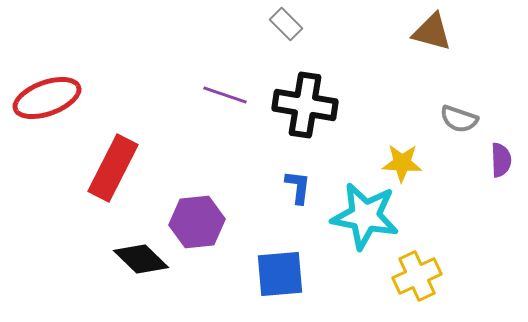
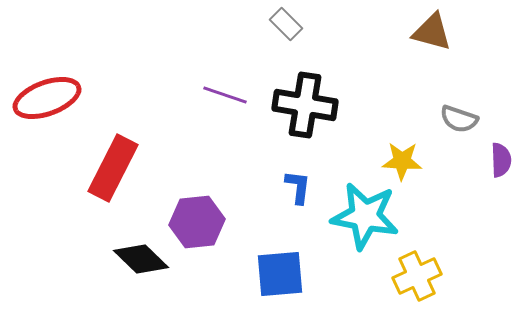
yellow star: moved 2 px up
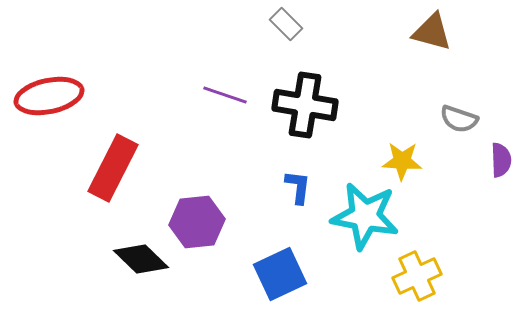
red ellipse: moved 2 px right, 2 px up; rotated 8 degrees clockwise
blue square: rotated 20 degrees counterclockwise
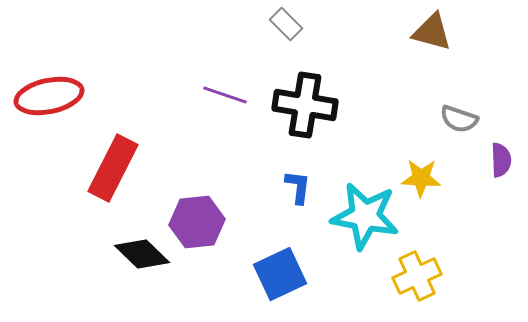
yellow star: moved 19 px right, 17 px down
black diamond: moved 1 px right, 5 px up
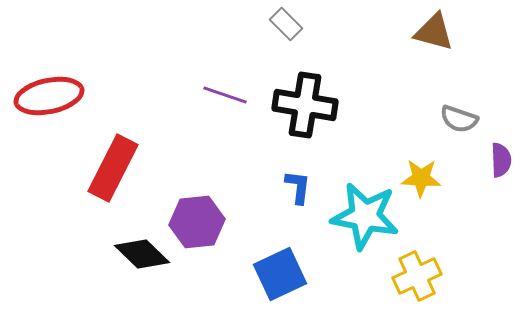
brown triangle: moved 2 px right
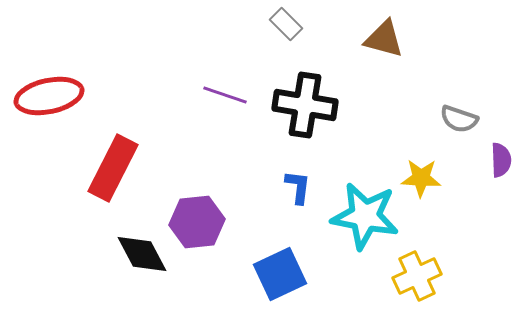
brown triangle: moved 50 px left, 7 px down
black diamond: rotated 18 degrees clockwise
